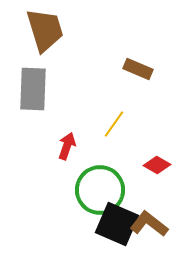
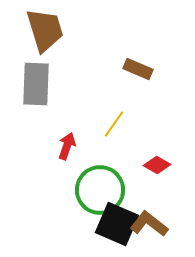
gray rectangle: moved 3 px right, 5 px up
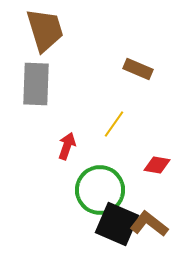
red diamond: rotated 20 degrees counterclockwise
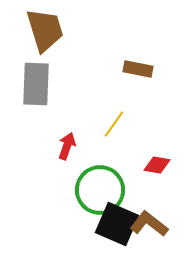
brown rectangle: rotated 12 degrees counterclockwise
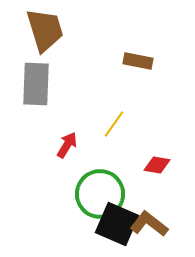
brown rectangle: moved 8 px up
red arrow: moved 1 px up; rotated 12 degrees clockwise
green circle: moved 4 px down
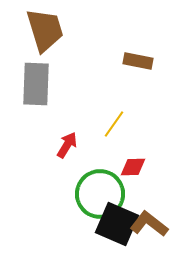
red diamond: moved 24 px left, 2 px down; rotated 12 degrees counterclockwise
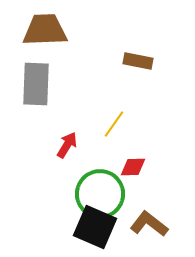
brown trapezoid: rotated 75 degrees counterclockwise
black square: moved 22 px left, 3 px down
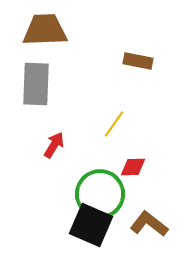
red arrow: moved 13 px left
black square: moved 4 px left, 2 px up
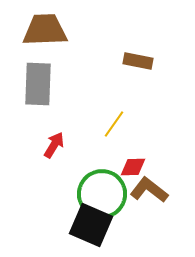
gray rectangle: moved 2 px right
green circle: moved 2 px right
brown L-shape: moved 34 px up
